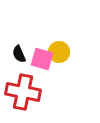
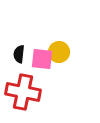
black semicircle: rotated 30 degrees clockwise
pink square: rotated 10 degrees counterclockwise
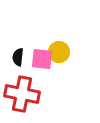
black semicircle: moved 1 px left, 3 px down
red cross: moved 1 px left, 2 px down
